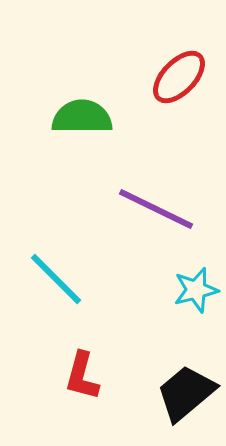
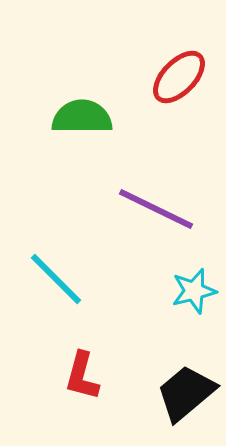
cyan star: moved 2 px left, 1 px down
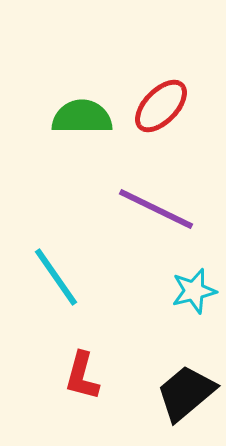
red ellipse: moved 18 px left, 29 px down
cyan line: moved 2 px up; rotated 10 degrees clockwise
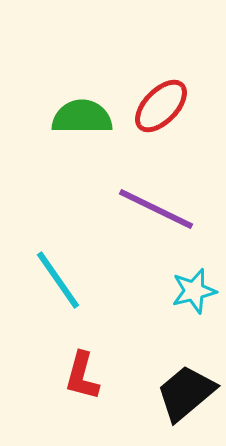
cyan line: moved 2 px right, 3 px down
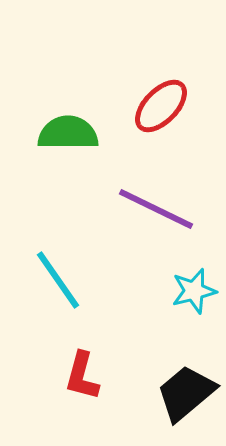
green semicircle: moved 14 px left, 16 px down
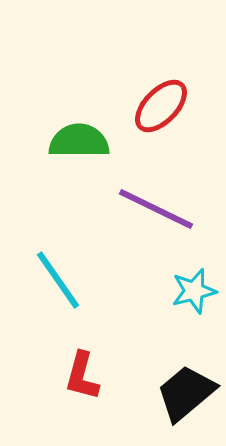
green semicircle: moved 11 px right, 8 px down
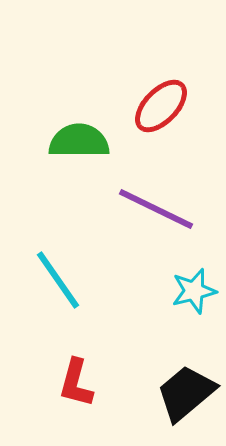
red L-shape: moved 6 px left, 7 px down
